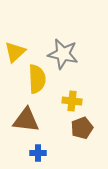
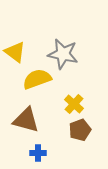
yellow triangle: rotated 40 degrees counterclockwise
yellow semicircle: rotated 108 degrees counterclockwise
yellow cross: moved 2 px right, 3 px down; rotated 36 degrees clockwise
brown triangle: rotated 8 degrees clockwise
brown pentagon: moved 2 px left, 2 px down
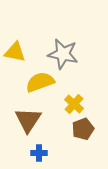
yellow triangle: rotated 25 degrees counterclockwise
yellow semicircle: moved 3 px right, 3 px down
brown triangle: moved 2 px right; rotated 48 degrees clockwise
brown pentagon: moved 3 px right, 1 px up
blue cross: moved 1 px right
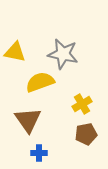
yellow cross: moved 8 px right; rotated 18 degrees clockwise
brown triangle: rotated 8 degrees counterclockwise
brown pentagon: moved 3 px right, 5 px down; rotated 10 degrees clockwise
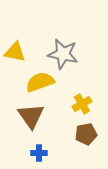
brown triangle: moved 3 px right, 4 px up
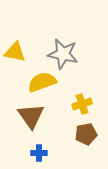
yellow semicircle: moved 2 px right
yellow cross: rotated 12 degrees clockwise
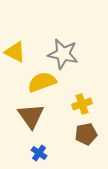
yellow triangle: rotated 15 degrees clockwise
blue cross: rotated 35 degrees clockwise
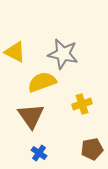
brown pentagon: moved 6 px right, 15 px down
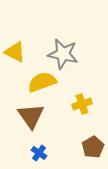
brown pentagon: moved 1 px right, 2 px up; rotated 20 degrees counterclockwise
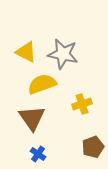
yellow triangle: moved 11 px right
yellow semicircle: moved 2 px down
brown triangle: moved 1 px right, 2 px down
brown pentagon: rotated 10 degrees clockwise
blue cross: moved 1 px left, 1 px down
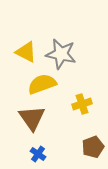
gray star: moved 2 px left
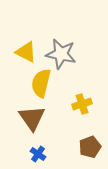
yellow semicircle: moved 1 px left, 1 px up; rotated 56 degrees counterclockwise
brown pentagon: moved 3 px left
